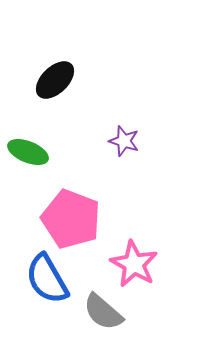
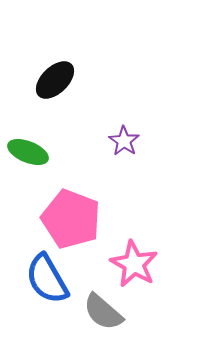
purple star: rotated 16 degrees clockwise
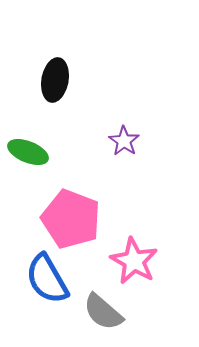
black ellipse: rotated 36 degrees counterclockwise
pink star: moved 3 px up
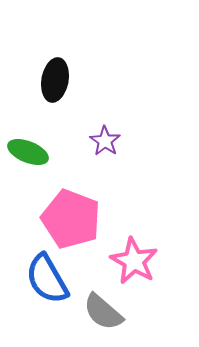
purple star: moved 19 px left
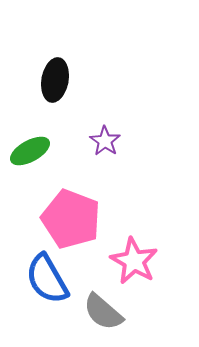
green ellipse: moved 2 px right, 1 px up; rotated 51 degrees counterclockwise
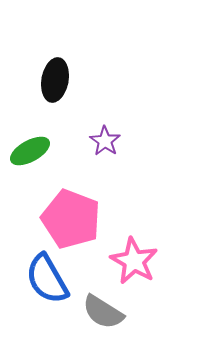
gray semicircle: rotated 9 degrees counterclockwise
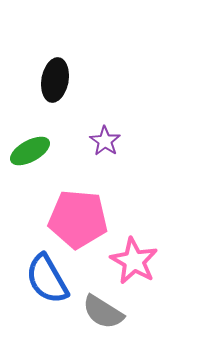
pink pentagon: moved 7 px right; rotated 16 degrees counterclockwise
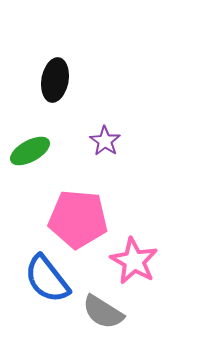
blue semicircle: rotated 8 degrees counterclockwise
